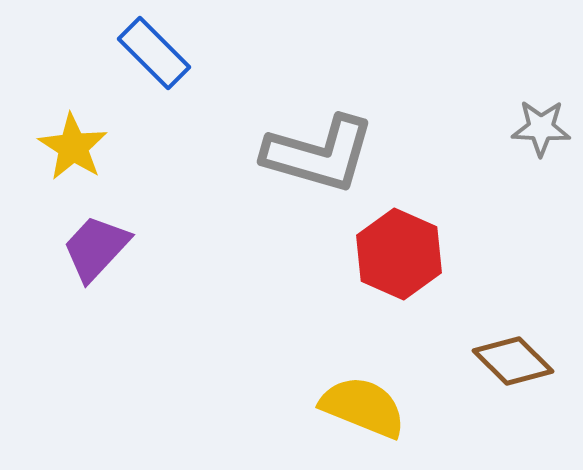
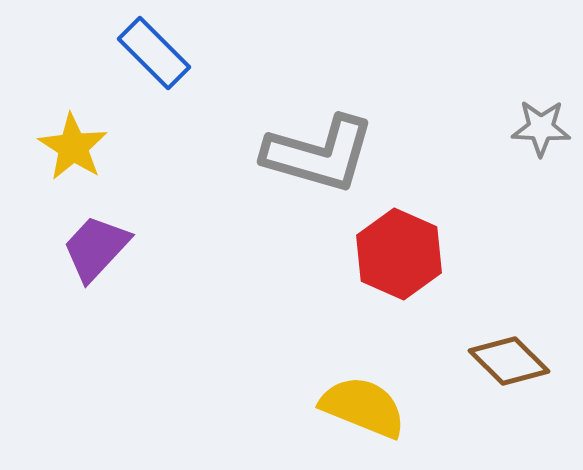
brown diamond: moved 4 px left
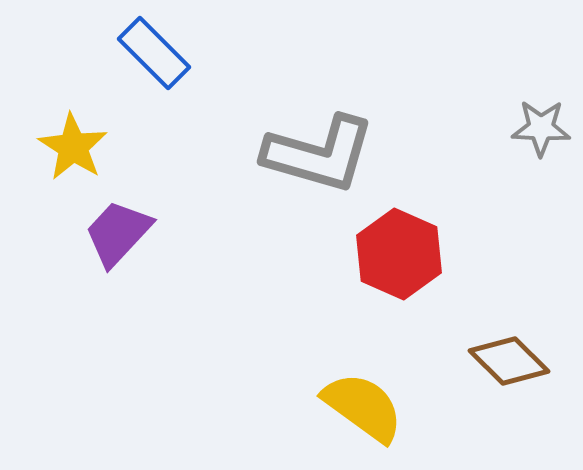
purple trapezoid: moved 22 px right, 15 px up
yellow semicircle: rotated 14 degrees clockwise
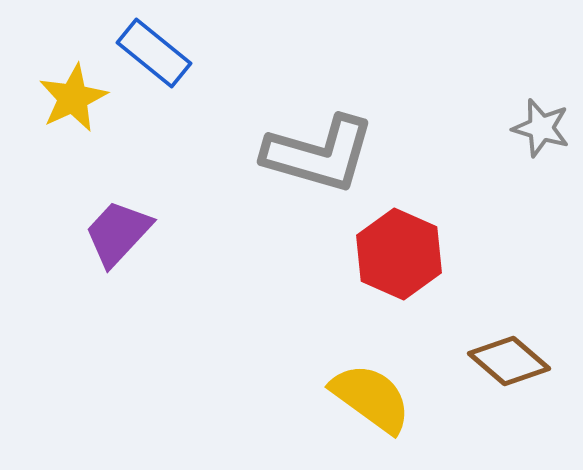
blue rectangle: rotated 6 degrees counterclockwise
gray star: rotated 14 degrees clockwise
yellow star: moved 49 px up; rotated 14 degrees clockwise
brown diamond: rotated 4 degrees counterclockwise
yellow semicircle: moved 8 px right, 9 px up
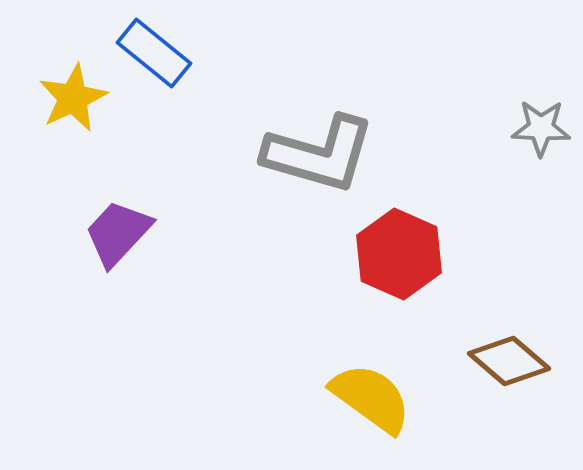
gray star: rotated 14 degrees counterclockwise
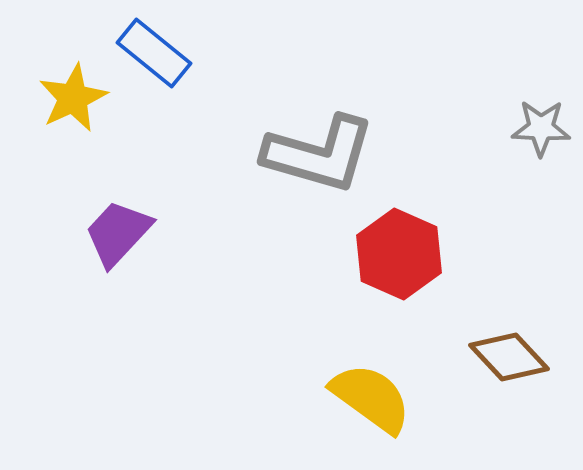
brown diamond: moved 4 px up; rotated 6 degrees clockwise
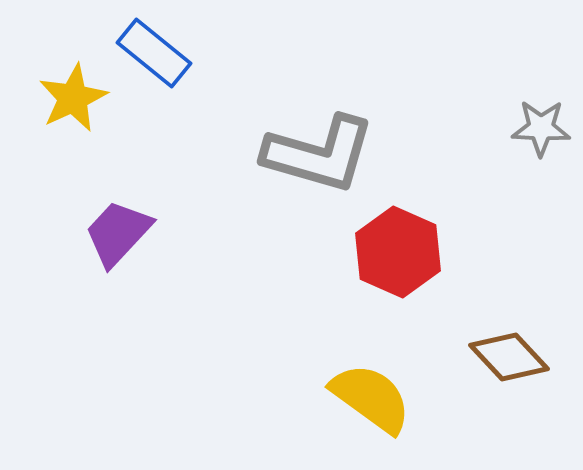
red hexagon: moved 1 px left, 2 px up
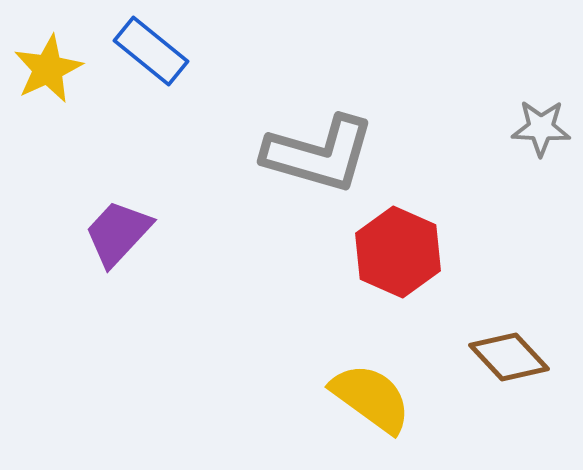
blue rectangle: moved 3 px left, 2 px up
yellow star: moved 25 px left, 29 px up
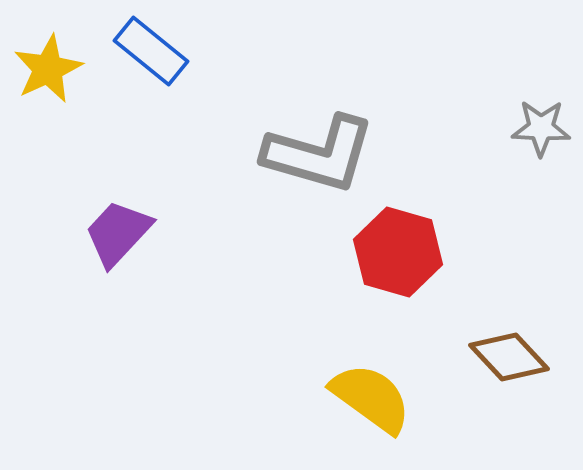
red hexagon: rotated 8 degrees counterclockwise
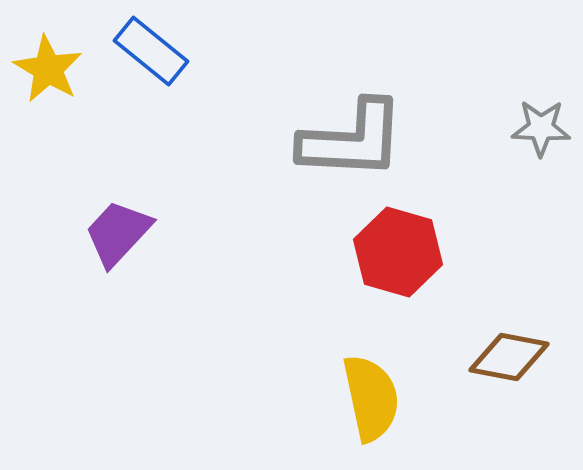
yellow star: rotated 16 degrees counterclockwise
gray L-shape: moved 33 px right, 14 px up; rotated 13 degrees counterclockwise
brown diamond: rotated 36 degrees counterclockwise
yellow semicircle: rotated 42 degrees clockwise
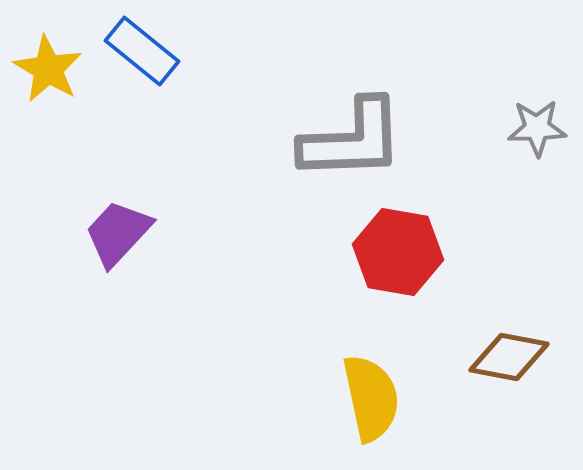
blue rectangle: moved 9 px left
gray star: moved 4 px left; rotated 4 degrees counterclockwise
gray L-shape: rotated 5 degrees counterclockwise
red hexagon: rotated 6 degrees counterclockwise
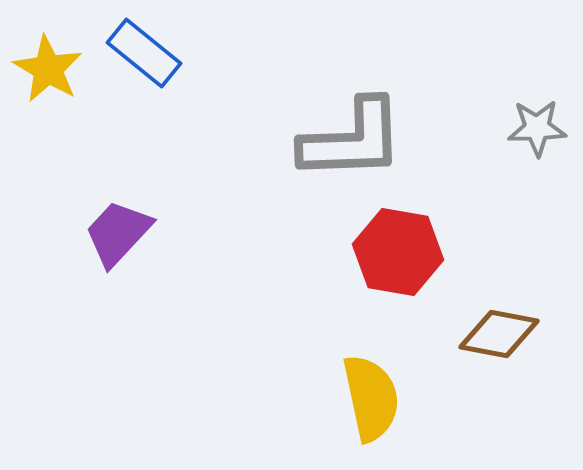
blue rectangle: moved 2 px right, 2 px down
brown diamond: moved 10 px left, 23 px up
